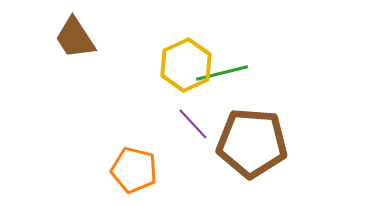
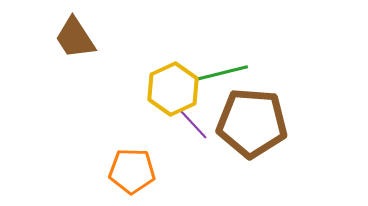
yellow hexagon: moved 13 px left, 24 px down
brown pentagon: moved 20 px up
orange pentagon: moved 2 px left, 1 px down; rotated 12 degrees counterclockwise
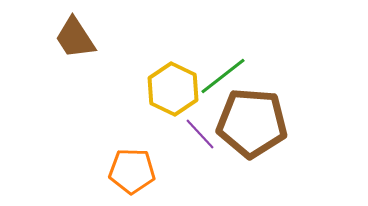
green line: moved 1 px right, 3 px down; rotated 24 degrees counterclockwise
yellow hexagon: rotated 9 degrees counterclockwise
purple line: moved 7 px right, 10 px down
